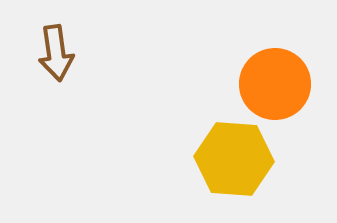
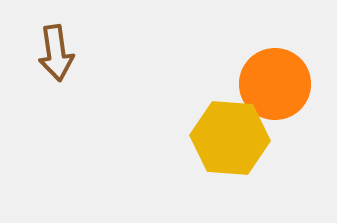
yellow hexagon: moved 4 px left, 21 px up
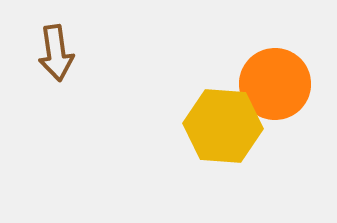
yellow hexagon: moved 7 px left, 12 px up
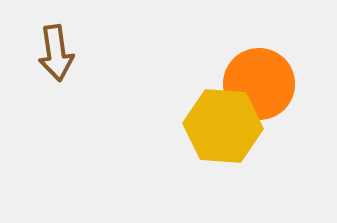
orange circle: moved 16 px left
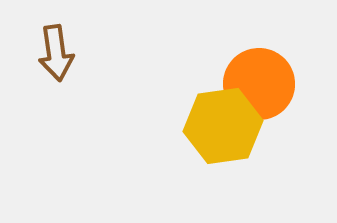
yellow hexagon: rotated 12 degrees counterclockwise
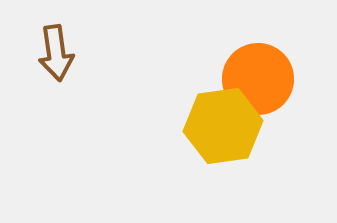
orange circle: moved 1 px left, 5 px up
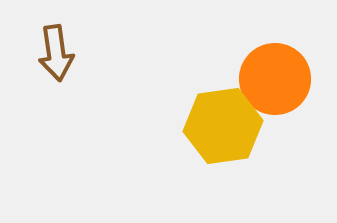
orange circle: moved 17 px right
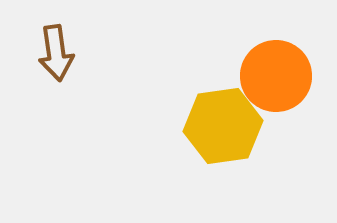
orange circle: moved 1 px right, 3 px up
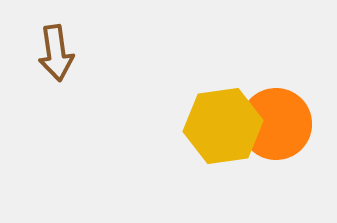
orange circle: moved 48 px down
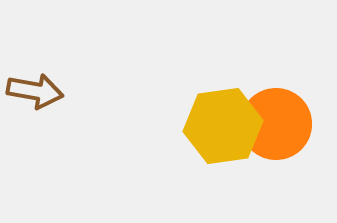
brown arrow: moved 21 px left, 38 px down; rotated 72 degrees counterclockwise
